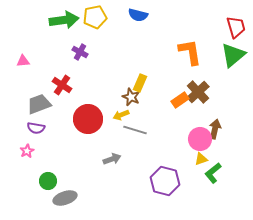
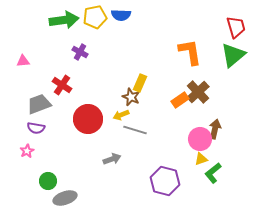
blue semicircle: moved 17 px left; rotated 12 degrees counterclockwise
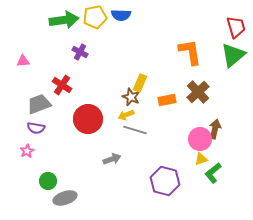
orange rectangle: moved 13 px left; rotated 24 degrees clockwise
yellow arrow: moved 5 px right
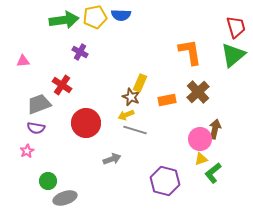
red circle: moved 2 px left, 4 px down
